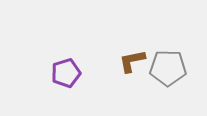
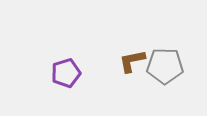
gray pentagon: moved 3 px left, 2 px up
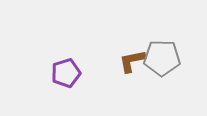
gray pentagon: moved 3 px left, 8 px up
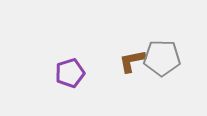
purple pentagon: moved 4 px right
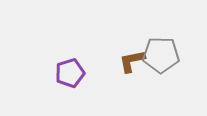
gray pentagon: moved 1 px left, 3 px up
